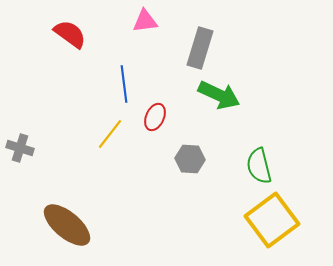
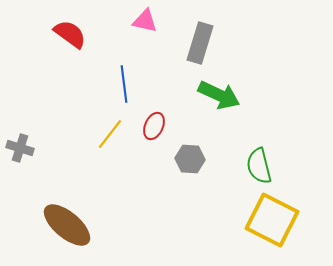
pink triangle: rotated 20 degrees clockwise
gray rectangle: moved 5 px up
red ellipse: moved 1 px left, 9 px down
yellow square: rotated 26 degrees counterclockwise
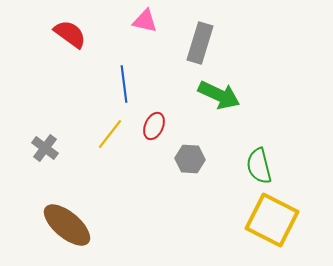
gray cross: moved 25 px right; rotated 20 degrees clockwise
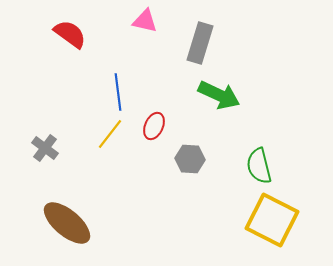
blue line: moved 6 px left, 8 px down
brown ellipse: moved 2 px up
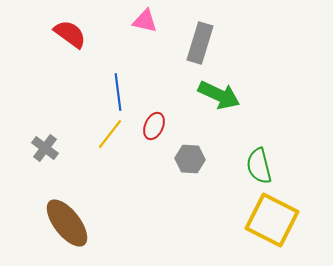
brown ellipse: rotated 12 degrees clockwise
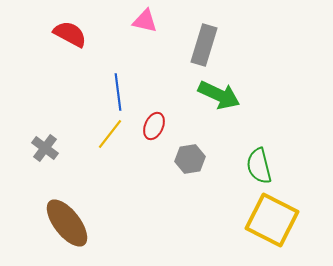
red semicircle: rotated 8 degrees counterclockwise
gray rectangle: moved 4 px right, 2 px down
gray hexagon: rotated 12 degrees counterclockwise
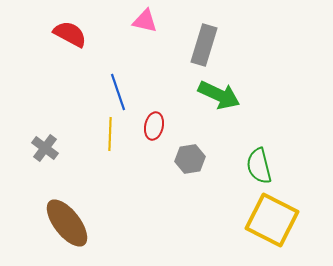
blue line: rotated 12 degrees counterclockwise
red ellipse: rotated 12 degrees counterclockwise
yellow line: rotated 36 degrees counterclockwise
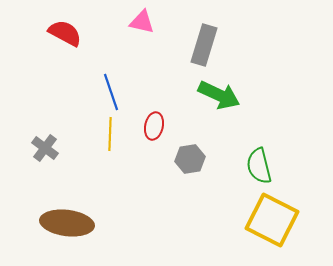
pink triangle: moved 3 px left, 1 px down
red semicircle: moved 5 px left, 1 px up
blue line: moved 7 px left
brown ellipse: rotated 45 degrees counterclockwise
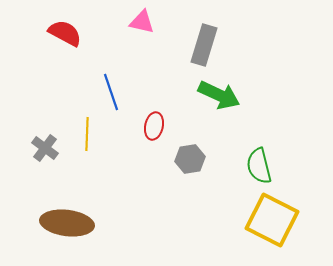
yellow line: moved 23 px left
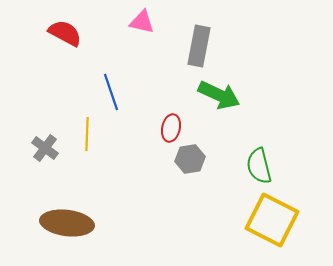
gray rectangle: moved 5 px left, 1 px down; rotated 6 degrees counterclockwise
red ellipse: moved 17 px right, 2 px down
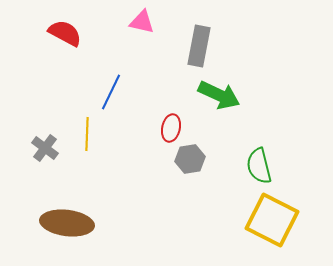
blue line: rotated 45 degrees clockwise
